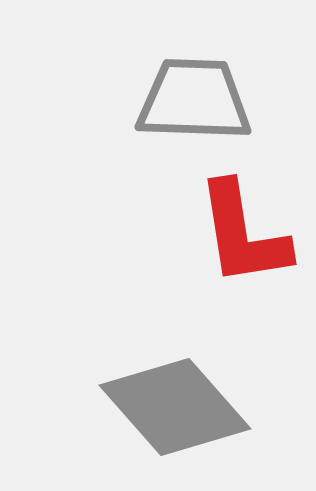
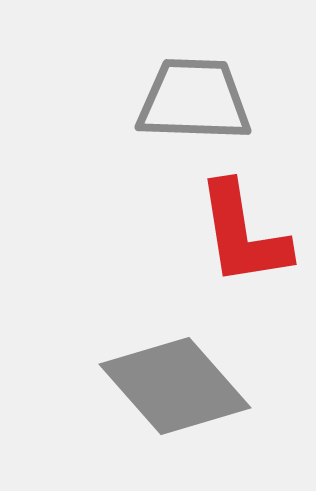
gray diamond: moved 21 px up
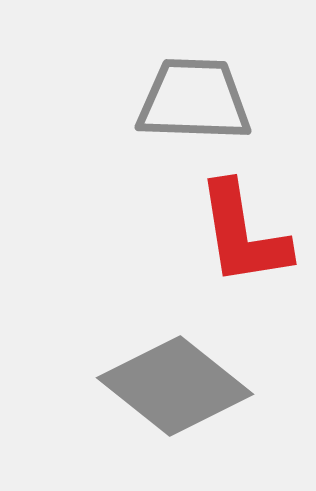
gray diamond: rotated 10 degrees counterclockwise
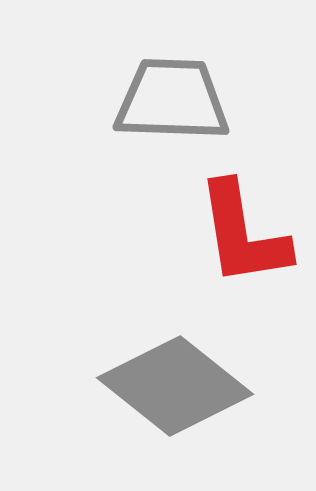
gray trapezoid: moved 22 px left
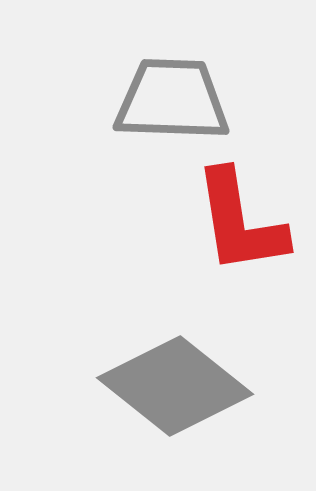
red L-shape: moved 3 px left, 12 px up
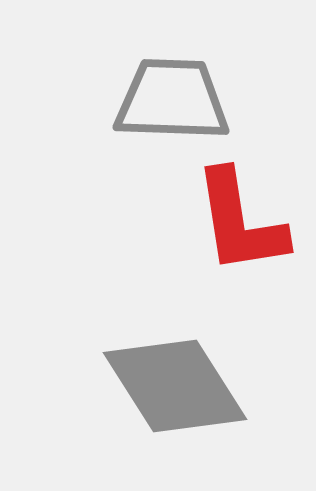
gray diamond: rotated 19 degrees clockwise
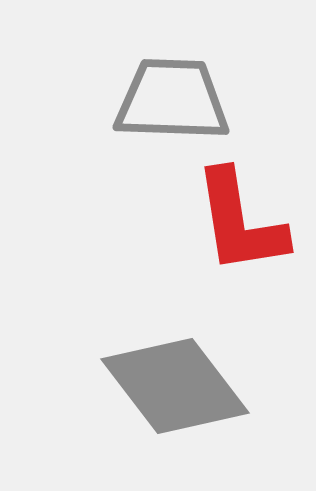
gray diamond: rotated 5 degrees counterclockwise
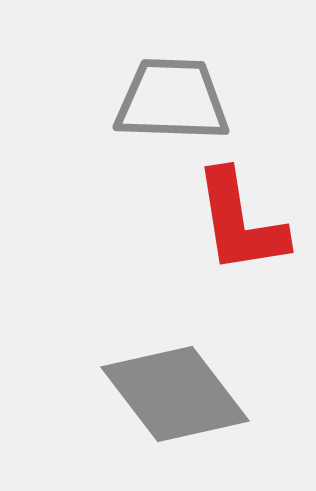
gray diamond: moved 8 px down
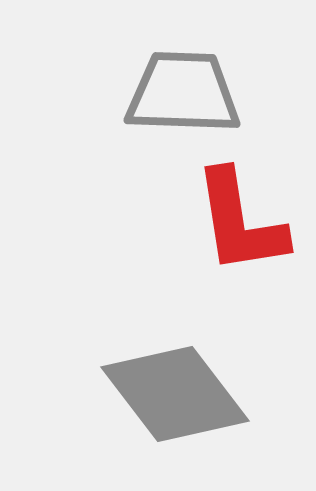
gray trapezoid: moved 11 px right, 7 px up
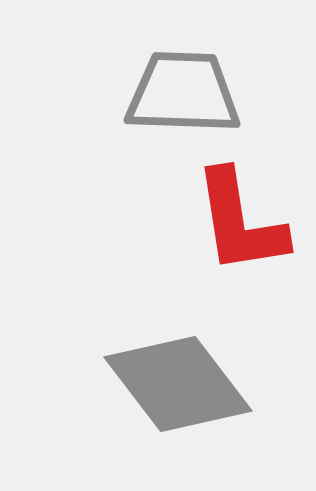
gray diamond: moved 3 px right, 10 px up
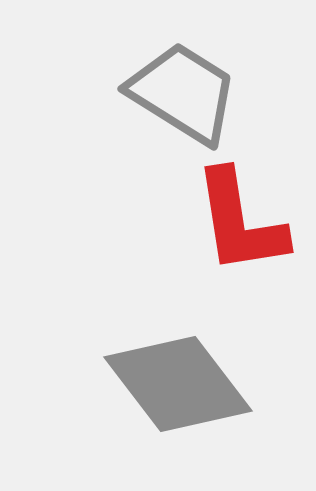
gray trapezoid: rotated 30 degrees clockwise
